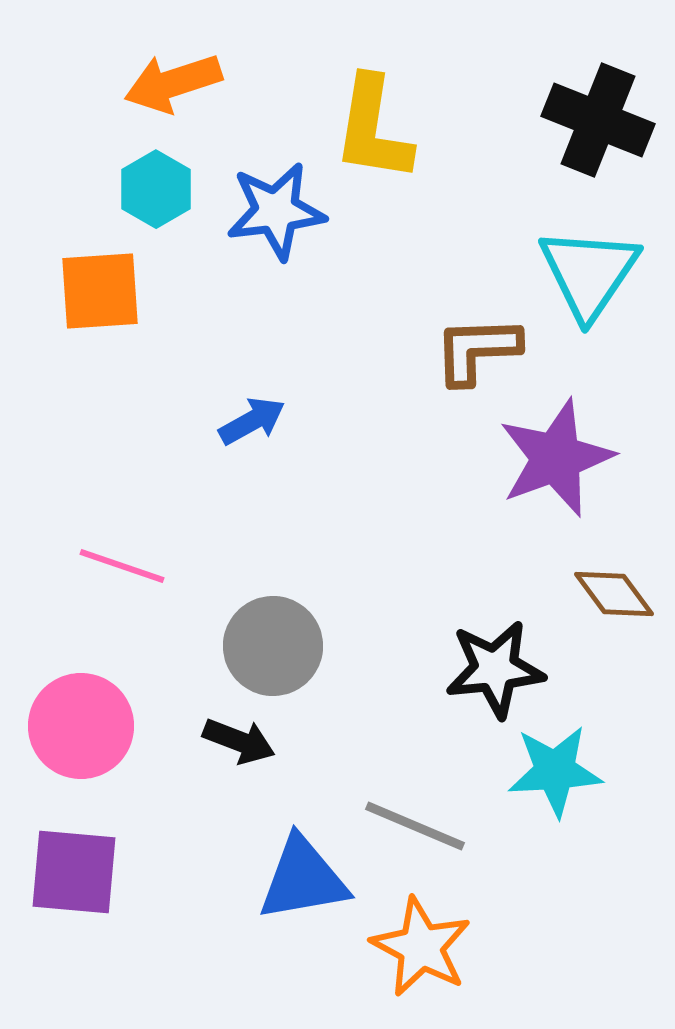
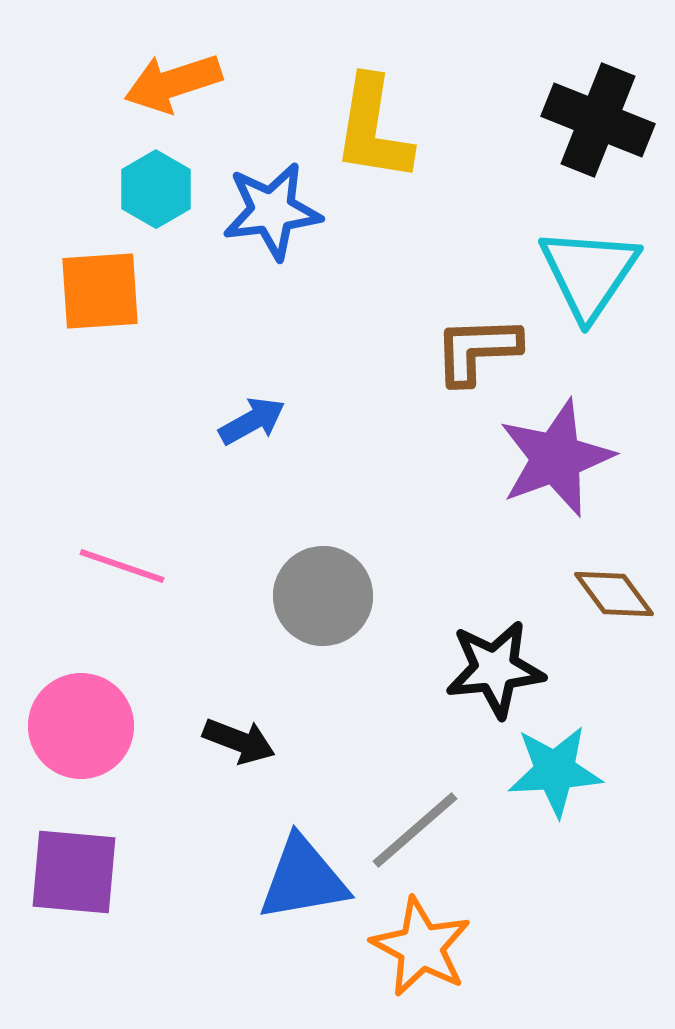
blue star: moved 4 px left
gray circle: moved 50 px right, 50 px up
gray line: moved 4 px down; rotated 64 degrees counterclockwise
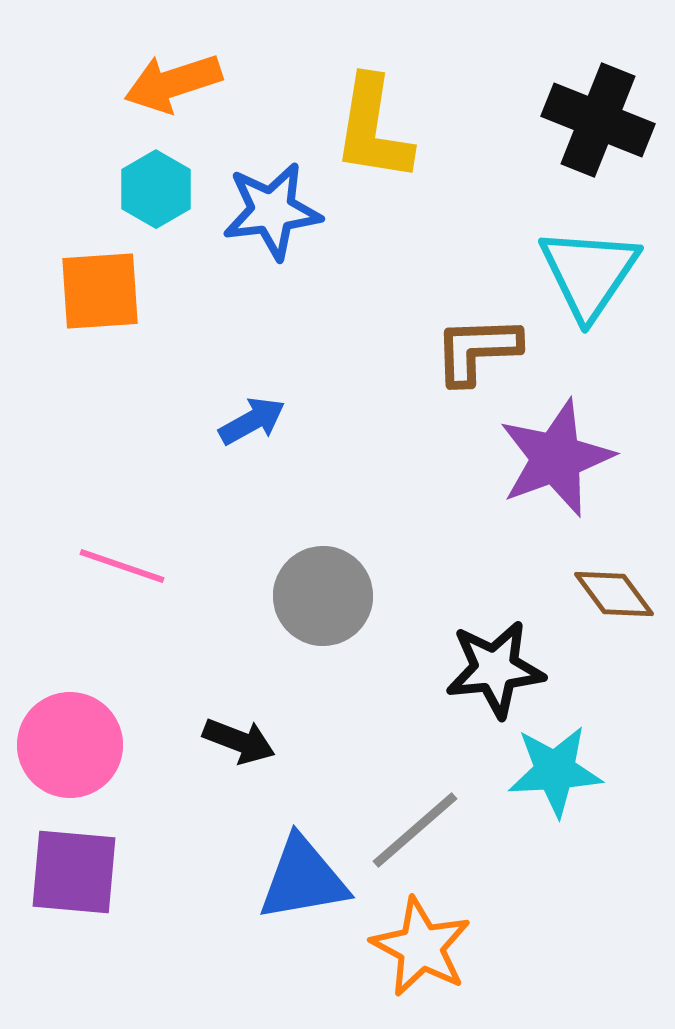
pink circle: moved 11 px left, 19 px down
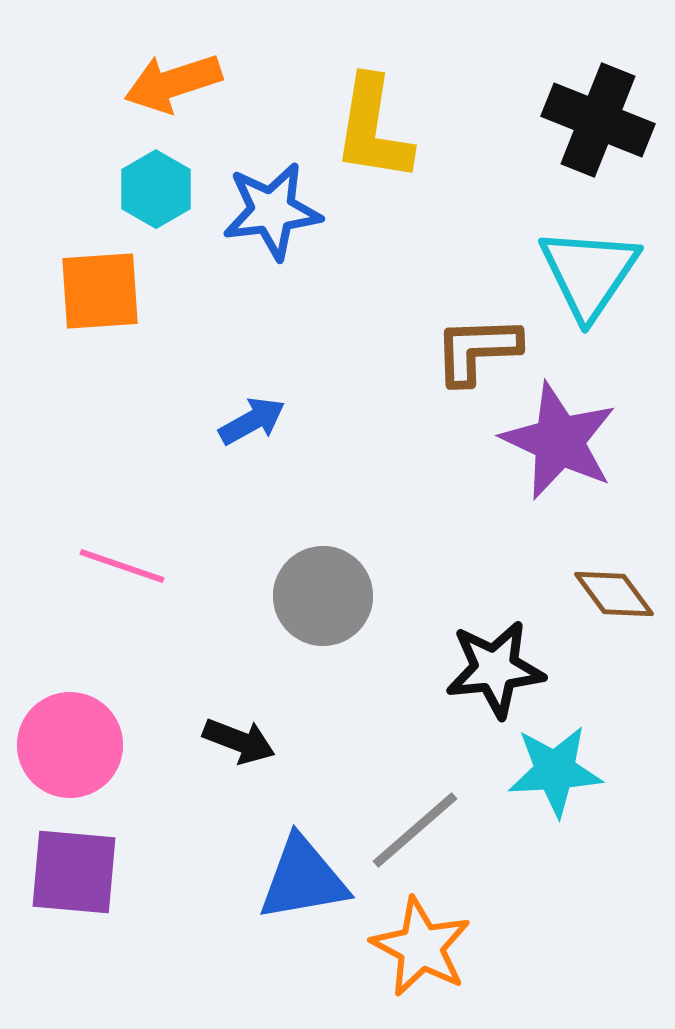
purple star: moved 3 px right, 17 px up; rotated 27 degrees counterclockwise
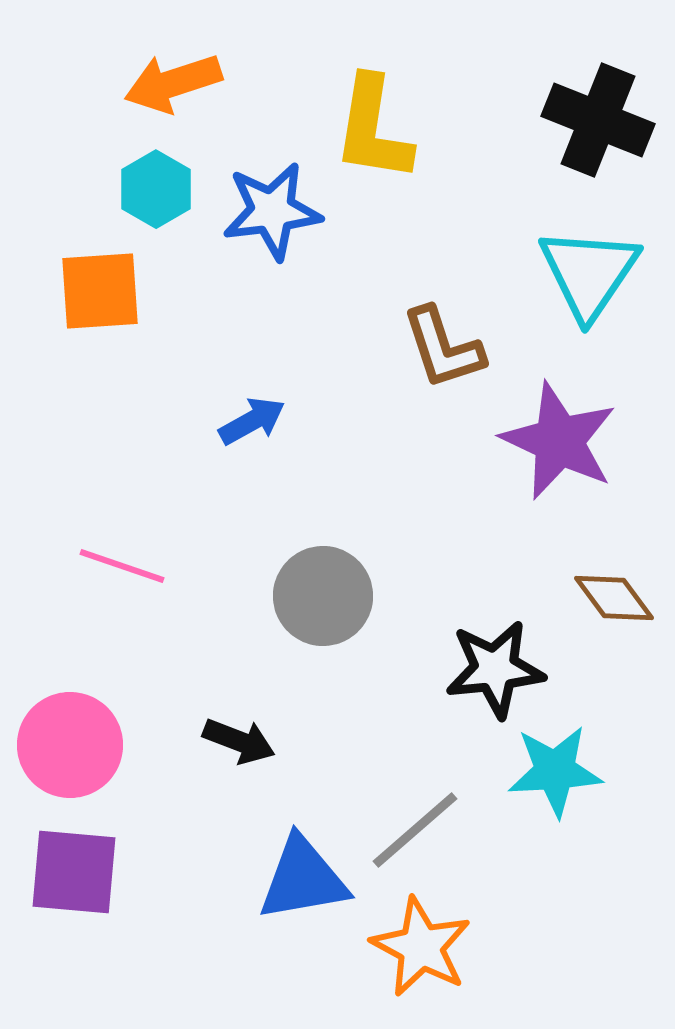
brown L-shape: moved 34 px left, 2 px up; rotated 106 degrees counterclockwise
brown diamond: moved 4 px down
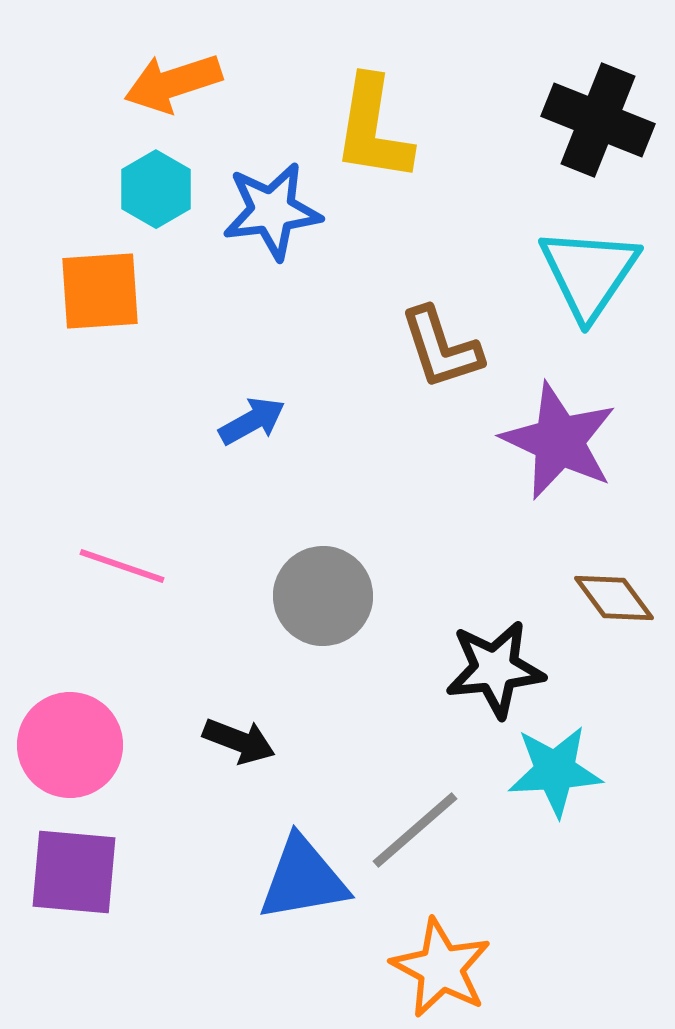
brown L-shape: moved 2 px left
orange star: moved 20 px right, 21 px down
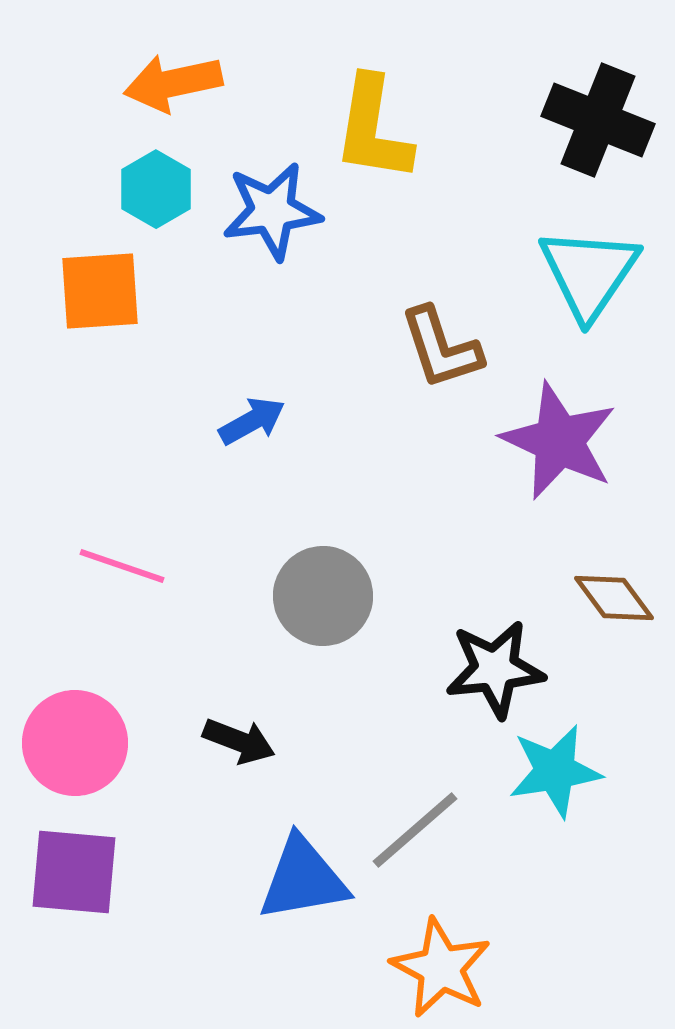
orange arrow: rotated 6 degrees clockwise
pink circle: moved 5 px right, 2 px up
cyan star: rotated 6 degrees counterclockwise
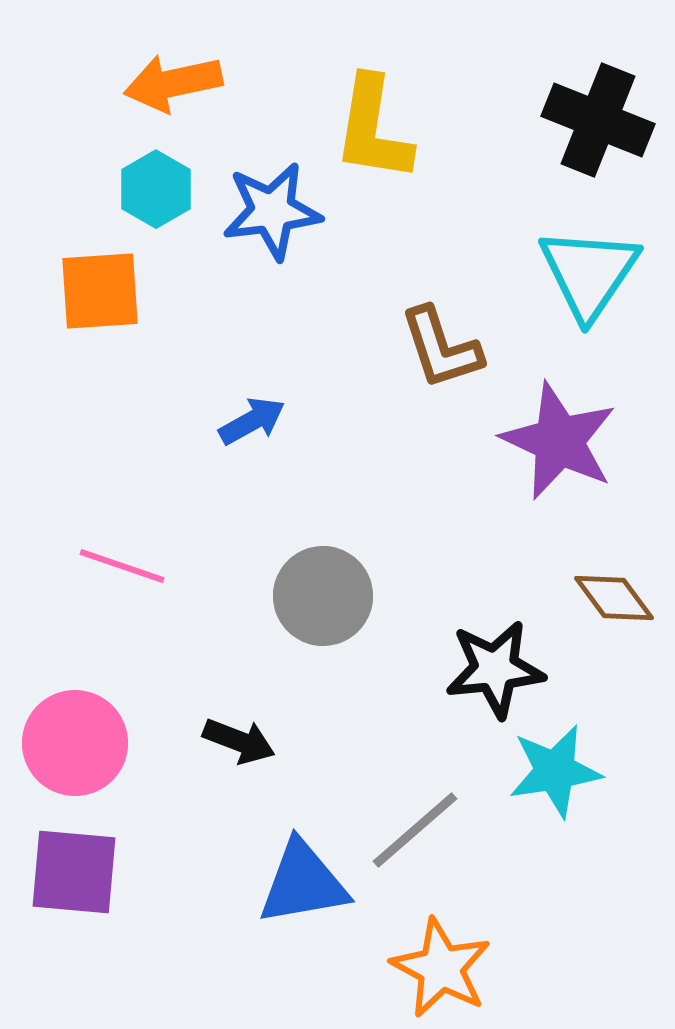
blue triangle: moved 4 px down
